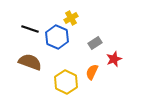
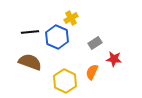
black line: moved 3 px down; rotated 24 degrees counterclockwise
red star: rotated 28 degrees clockwise
yellow hexagon: moved 1 px left, 1 px up
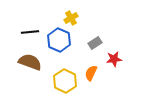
blue hexagon: moved 2 px right, 3 px down
red star: rotated 14 degrees counterclockwise
orange semicircle: moved 1 px left, 1 px down
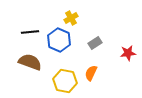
red star: moved 14 px right, 6 px up
yellow hexagon: rotated 15 degrees counterclockwise
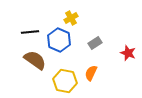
red star: rotated 28 degrees clockwise
brown semicircle: moved 5 px right, 2 px up; rotated 15 degrees clockwise
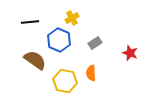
yellow cross: moved 1 px right
black line: moved 10 px up
red star: moved 2 px right
orange semicircle: rotated 28 degrees counterclockwise
